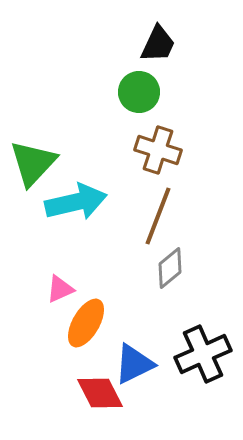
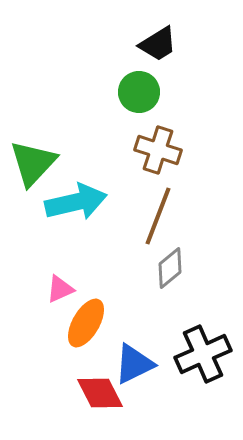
black trapezoid: rotated 33 degrees clockwise
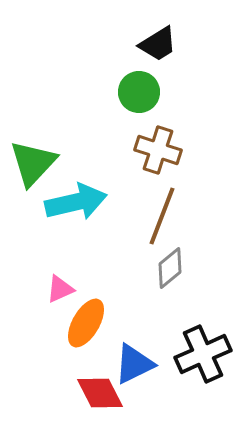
brown line: moved 4 px right
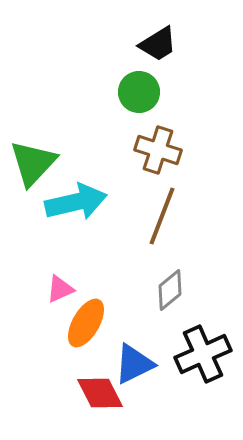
gray diamond: moved 22 px down
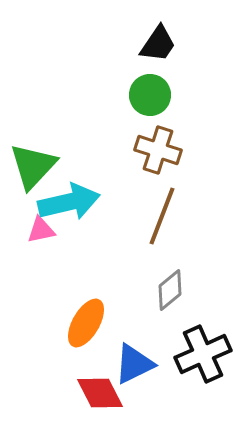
black trapezoid: rotated 24 degrees counterclockwise
green circle: moved 11 px right, 3 px down
green triangle: moved 3 px down
cyan arrow: moved 7 px left
pink triangle: moved 19 px left, 59 px up; rotated 12 degrees clockwise
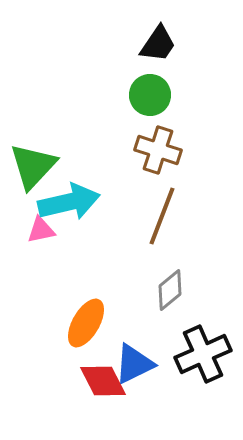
red diamond: moved 3 px right, 12 px up
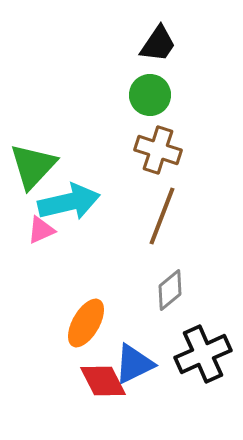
pink triangle: rotated 12 degrees counterclockwise
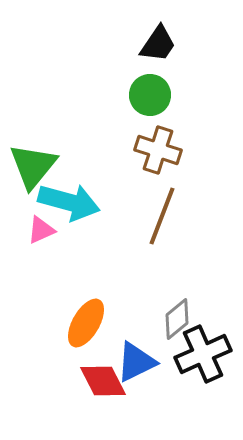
green triangle: rotated 4 degrees counterclockwise
cyan arrow: rotated 28 degrees clockwise
gray diamond: moved 7 px right, 29 px down
blue triangle: moved 2 px right, 2 px up
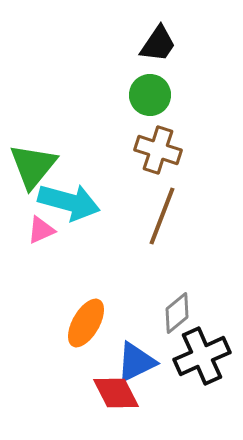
gray diamond: moved 6 px up
black cross: moved 1 px left, 2 px down
red diamond: moved 13 px right, 12 px down
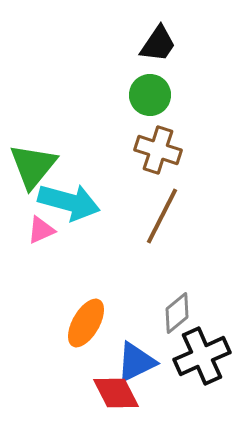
brown line: rotated 6 degrees clockwise
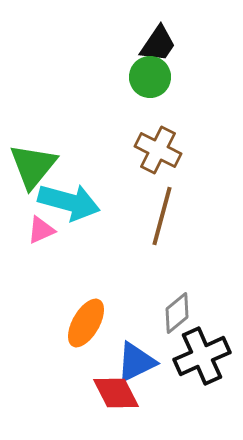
green circle: moved 18 px up
brown cross: rotated 9 degrees clockwise
brown line: rotated 12 degrees counterclockwise
